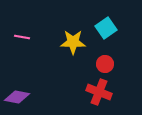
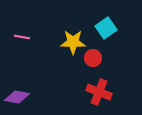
red circle: moved 12 px left, 6 px up
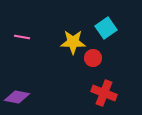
red cross: moved 5 px right, 1 px down
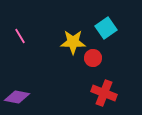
pink line: moved 2 px left, 1 px up; rotated 49 degrees clockwise
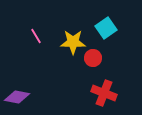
pink line: moved 16 px right
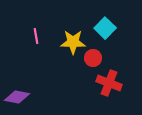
cyan square: moved 1 px left; rotated 10 degrees counterclockwise
pink line: rotated 21 degrees clockwise
red cross: moved 5 px right, 10 px up
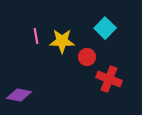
yellow star: moved 11 px left, 1 px up
red circle: moved 6 px left, 1 px up
red cross: moved 4 px up
purple diamond: moved 2 px right, 2 px up
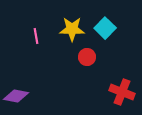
yellow star: moved 10 px right, 12 px up
red cross: moved 13 px right, 13 px down
purple diamond: moved 3 px left, 1 px down
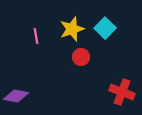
yellow star: rotated 20 degrees counterclockwise
red circle: moved 6 px left
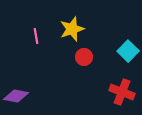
cyan square: moved 23 px right, 23 px down
red circle: moved 3 px right
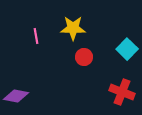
yellow star: moved 1 px right, 1 px up; rotated 20 degrees clockwise
cyan square: moved 1 px left, 2 px up
